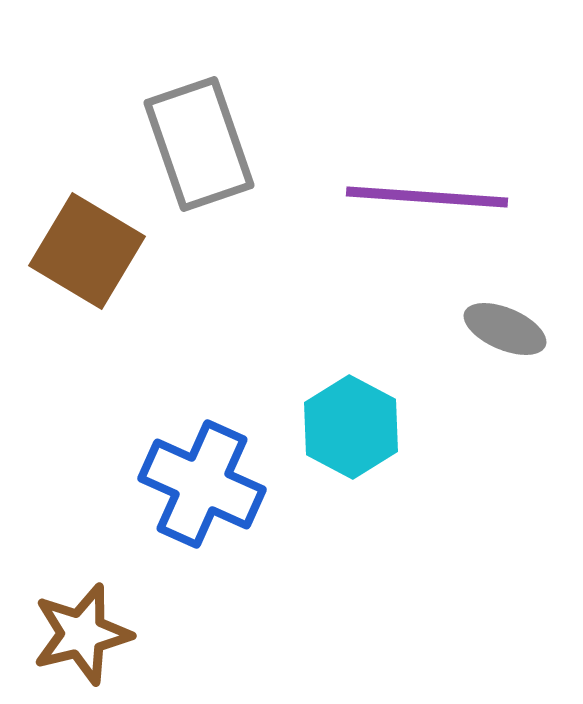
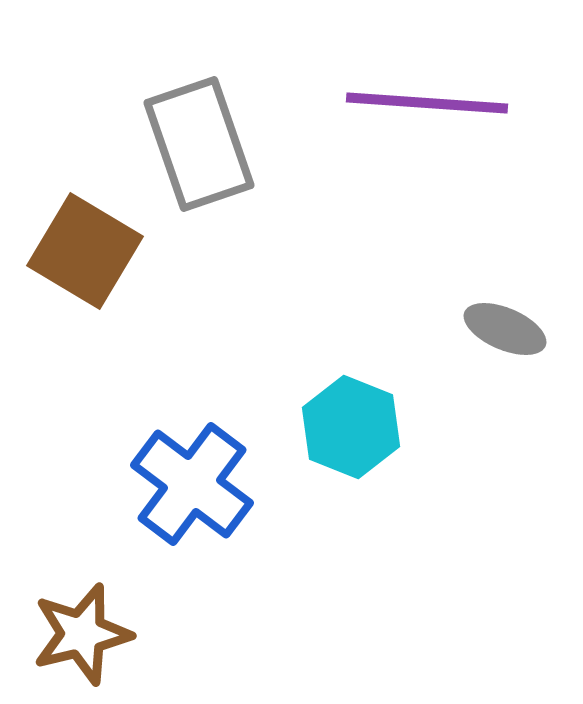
purple line: moved 94 px up
brown square: moved 2 px left
cyan hexagon: rotated 6 degrees counterclockwise
blue cross: moved 10 px left; rotated 13 degrees clockwise
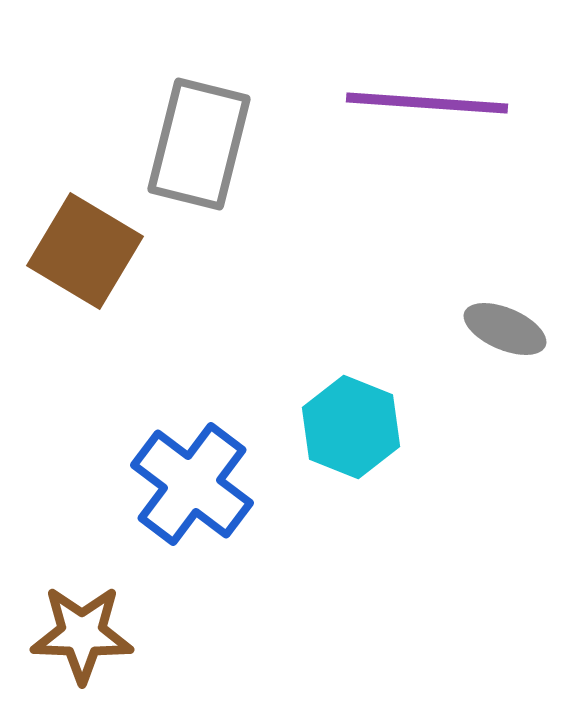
gray rectangle: rotated 33 degrees clockwise
brown star: rotated 16 degrees clockwise
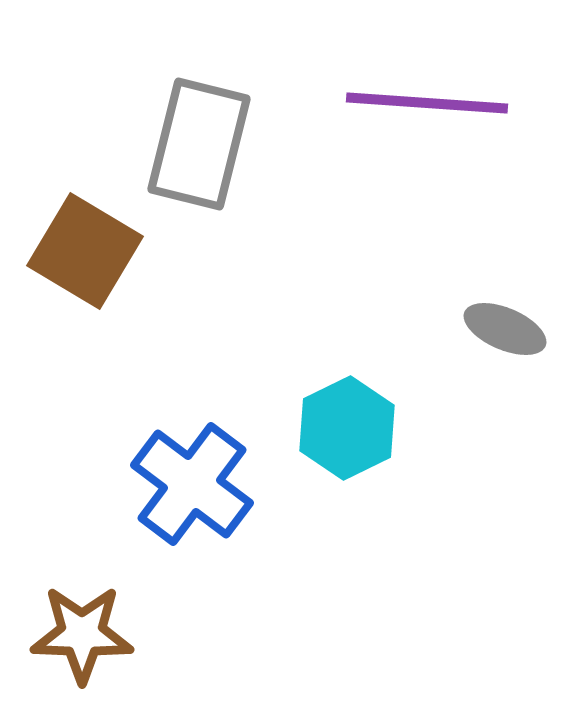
cyan hexagon: moved 4 px left, 1 px down; rotated 12 degrees clockwise
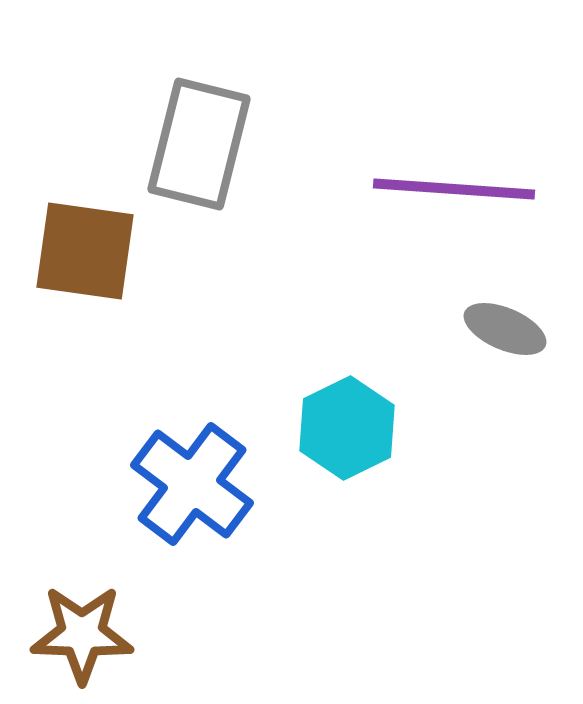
purple line: moved 27 px right, 86 px down
brown square: rotated 23 degrees counterclockwise
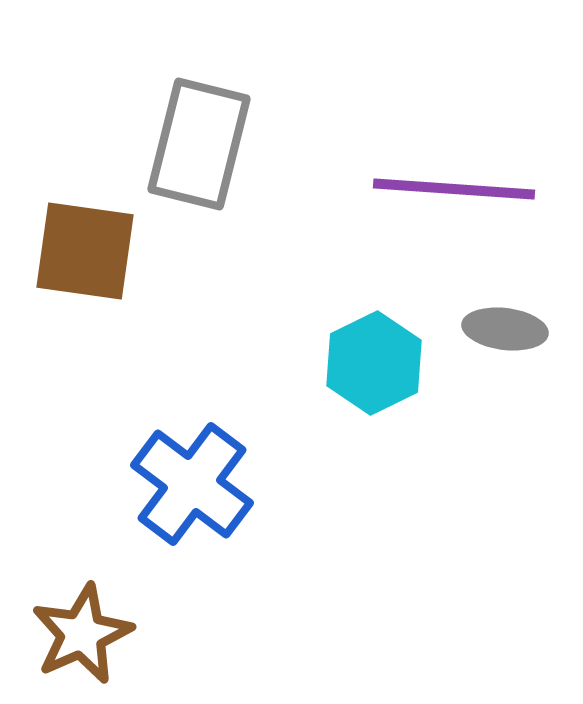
gray ellipse: rotated 16 degrees counterclockwise
cyan hexagon: moved 27 px right, 65 px up
brown star: rotated 26 degrees counterclockwise
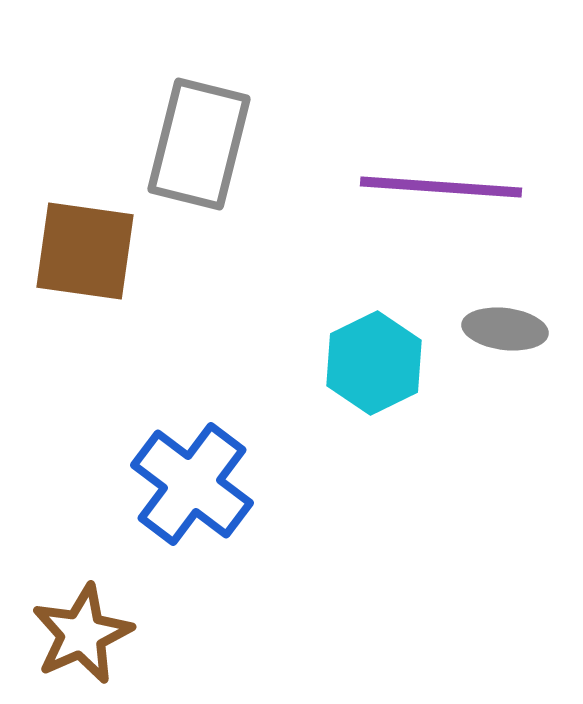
purple line: moved 13 px left, 2 px up
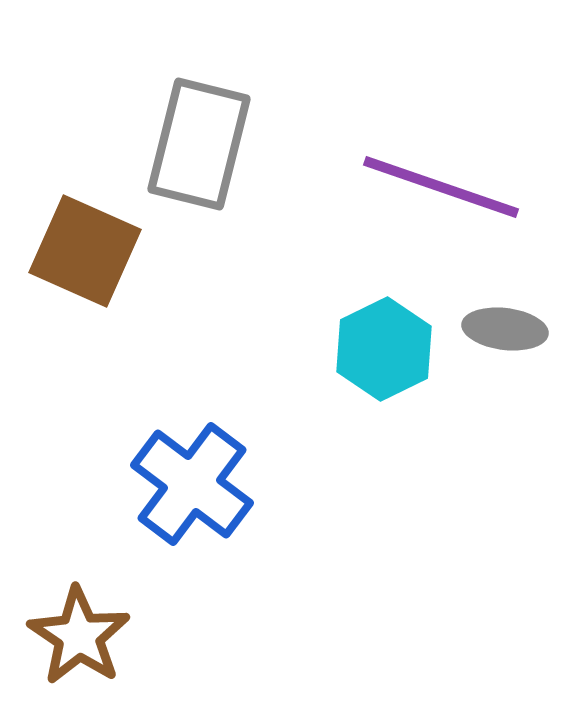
purple line: rotated 15 degrees clockwise
brown square: rotated 16 degrees clockwise
cyan hexagon: moved 10 px right, 14 px up
brown star: moved 3 px left, 2 px down; rotated 14 degrees counterclockwise
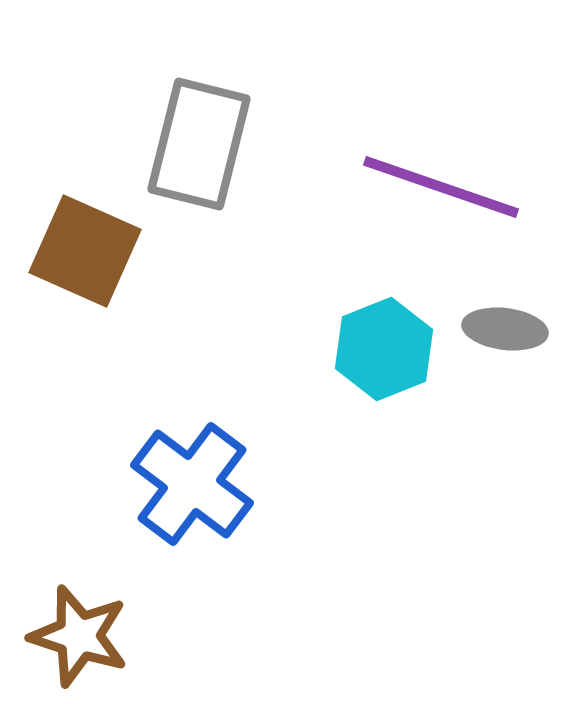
cyan hexagon: rotated 4 degrees clockwise
brown star: rotated 16 degrees counterclockwise
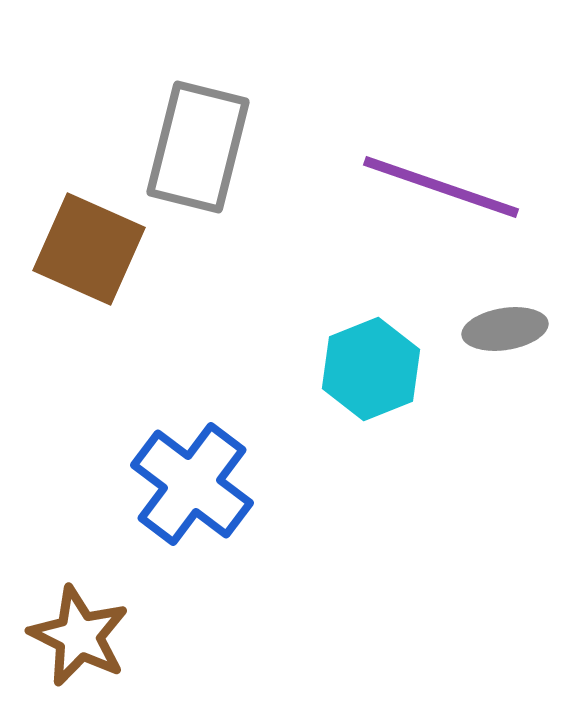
gray rectangle: moved 1 px left, 3 px down
brown square: moved 4 px right, 2 px up
gray ellipse: rotated 16 degrees counterclockwise
cyan hexagon: moved 13 px left, 20 px down
brown star: rotated 8 degrees clockwise
